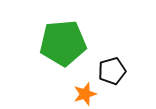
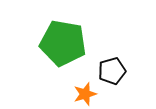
green pentagon: rotated 15 degrees clockwise
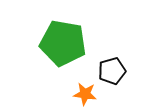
orange star: rotated 25 degrees clockwise
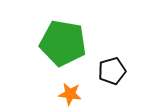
orange star: moved 15 px left
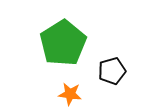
green pentagon: rotated 30 degrees clockwise
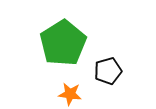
black pentagon: moved 4 px left
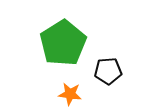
black pentagon: rotated 12 degrees clockwise
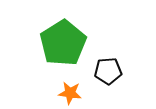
orange star: moved 1 px up
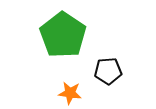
green pentagon: moved 8 px up; rotated 6 degrees counterclockwise
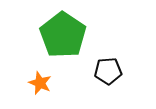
orange star: moved 30 px left, 10 px up; rotated 15 degrees clockwise
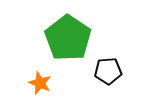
green pentagon: moved 5 px right, 3 px down
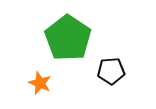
black pentagon: moved 3 px right
